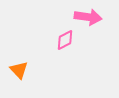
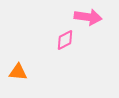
orange triangle: moved 1 px left, 2 px down; rotated 42 degrees counterclockwise
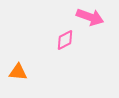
pink arrow: moved 2 px right; rotated 12 degrees clockwise
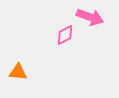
pink diamond: moved 5 px up
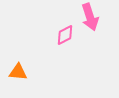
pink arrow: rotated 52 degrees clockwise
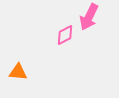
pink arrow: moved 1 px left; rotated 44 degrees clockwise
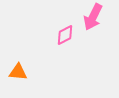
pink arrow: moved 4 px right
